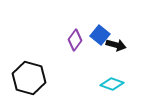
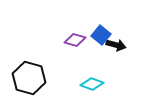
blue square: moved 1 px right
purple diamond: rotated 70 degrees clockwise
cyan diamond: moved 20 px left
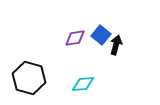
purple diamond: moved 2 px up; rotated 25 degrees counterclockwise
black arrow: rotated 90 degrees counterclockwise
cyan diamond: moved 9 px left; rotated 25 degrees counterclockwise
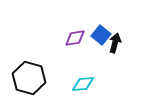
black arrow: moved 1 px left, 2 px up
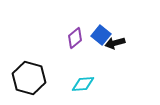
purple diamond: rotated 30 degrees counterclockwise
black arrow: rotated 120 degrees counterclockwise
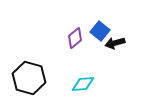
blue square: moved 1 px left, 4 px up
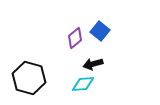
black arrow: moved 22 px left, 21 px down
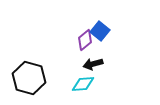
purple diamond: moved 10 px right, 2 px down
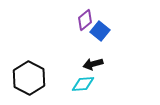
purple diamond: moved 20 px up
black hexagon: rotated 12 degrees clockwise
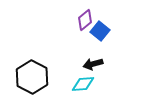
black hexagon: moved 3 px right, 1 px up
